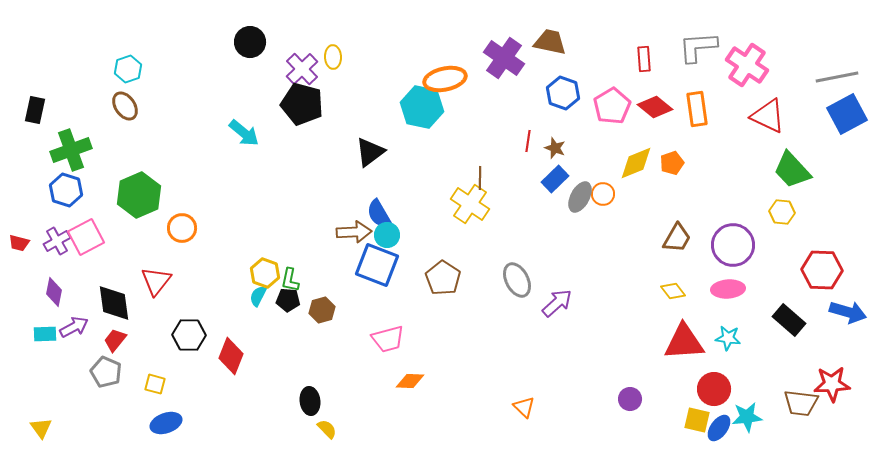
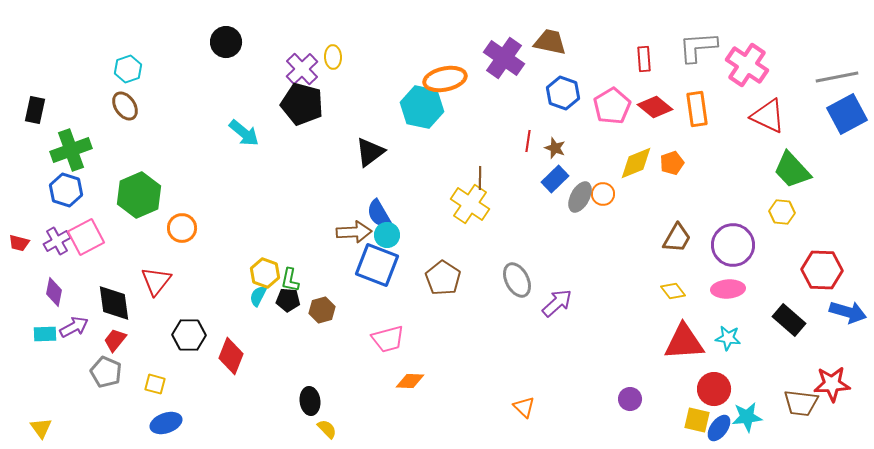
black circle at (250, 42): moved 24 px left
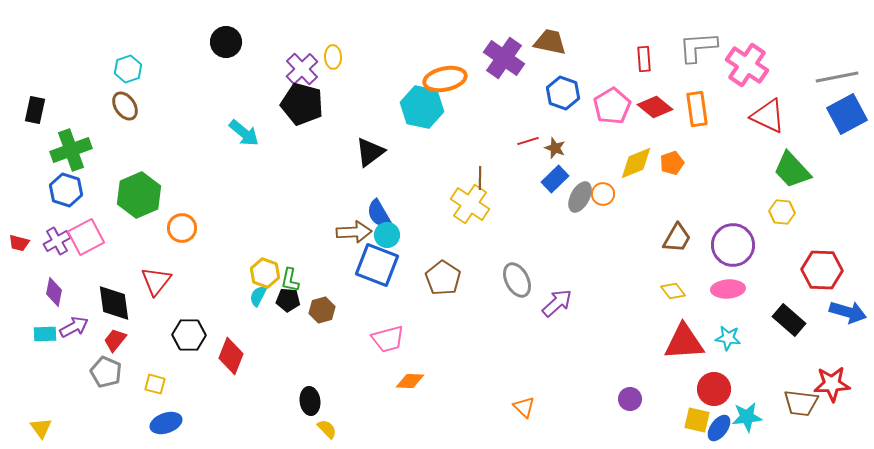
red line at (528, 141): rotated 65 degrees clockwise
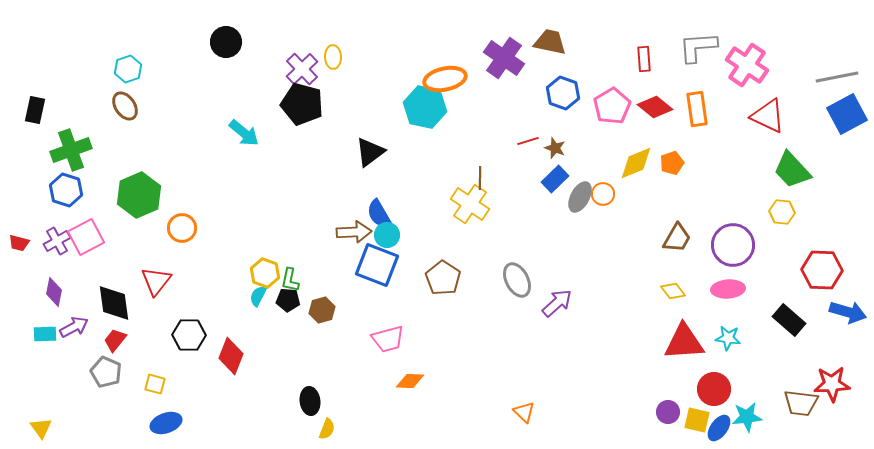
cyan hexagon at (422, 107): moved 3 px right
purple circle at (630, 399): moved 38 px right, 13 px down
orange triangle at (524, 407): moved 5 px down
yellow semicircle at (327, 429): rotated 65 degrees clockwise
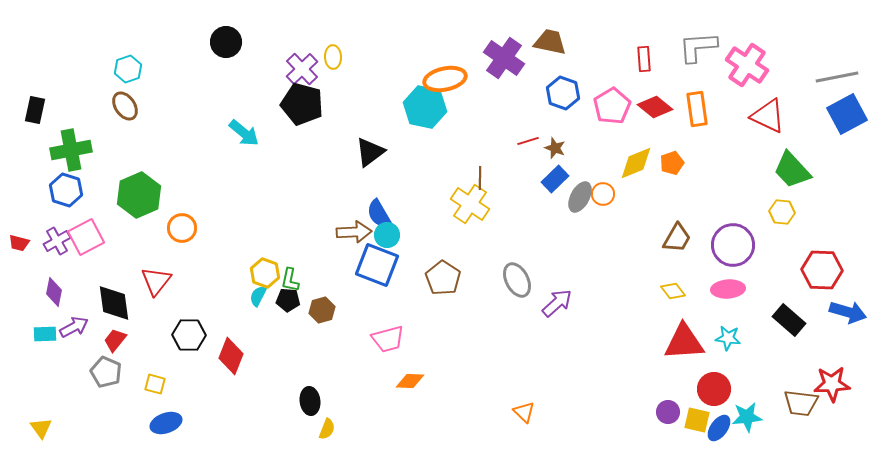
green cross at (71, 150): rotated 9 degrees clockwise
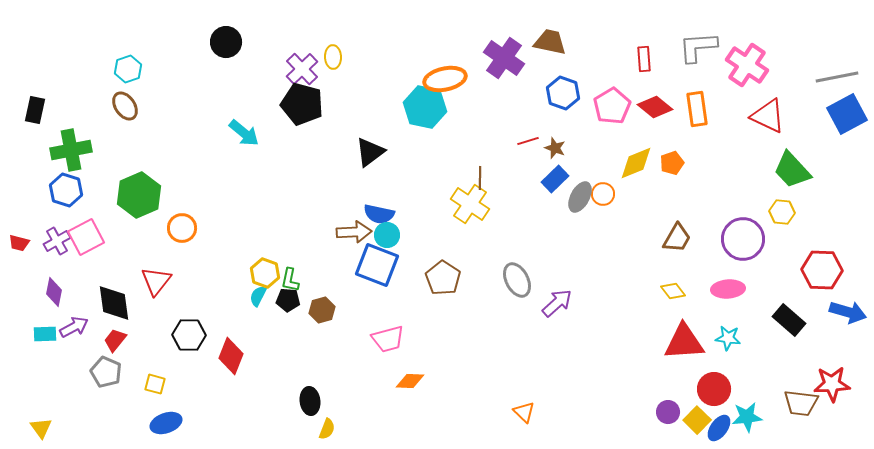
blue semicircle at (379, 214): rotated 48 degrees counterclockwise
purple circle at (733, 245): moved 10 px right, 6 px up
yellow square at (697, 420): rotated 32 degrees clockwise
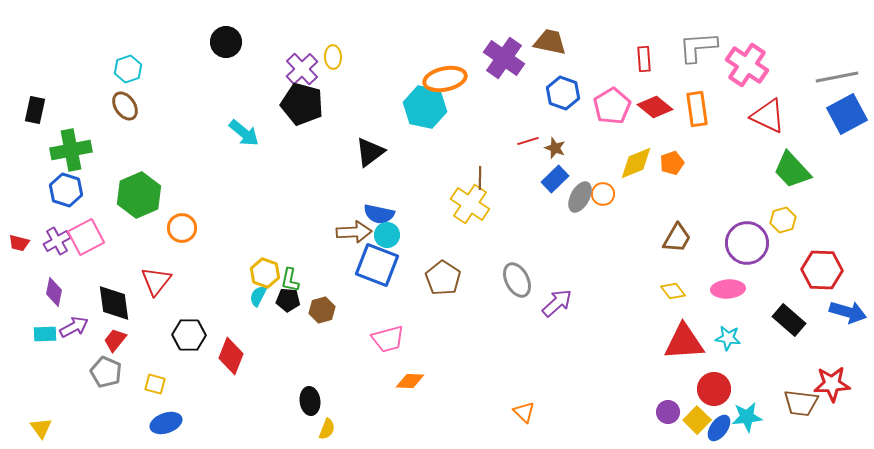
yellow hexagon at (782, 212): moved 1 px right, 8 px down; rotated 20 degrees counterclockwise
purple circle at (743, 239): moved 4 px right, 4 px down
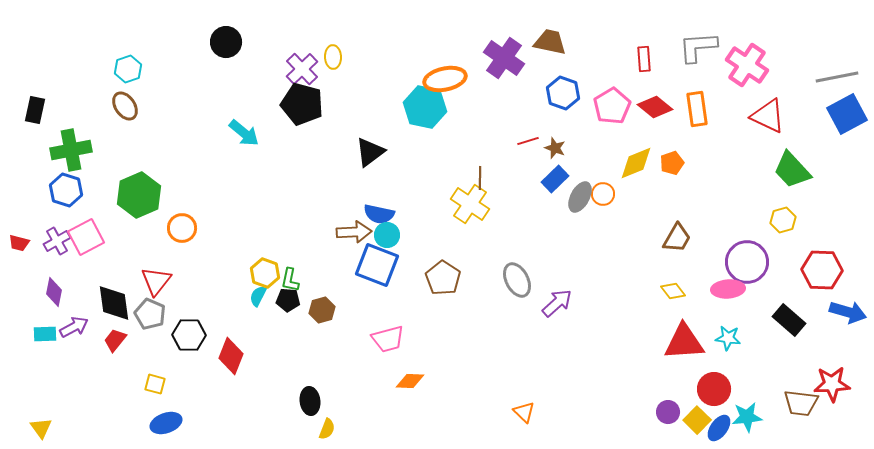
purple circle at (747, 243): moved 19 px down
gray pentagon at (106, 372): moved 44 px right, 58 px up
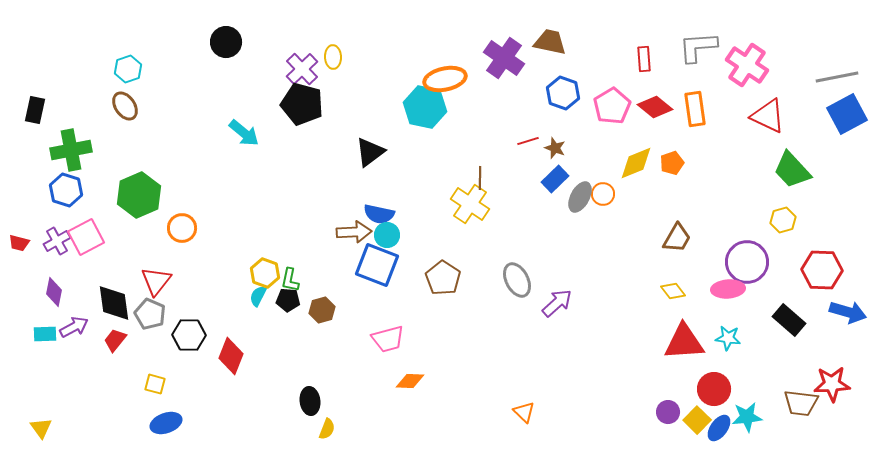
orange rectangle at (697, 109): moved 2 px left
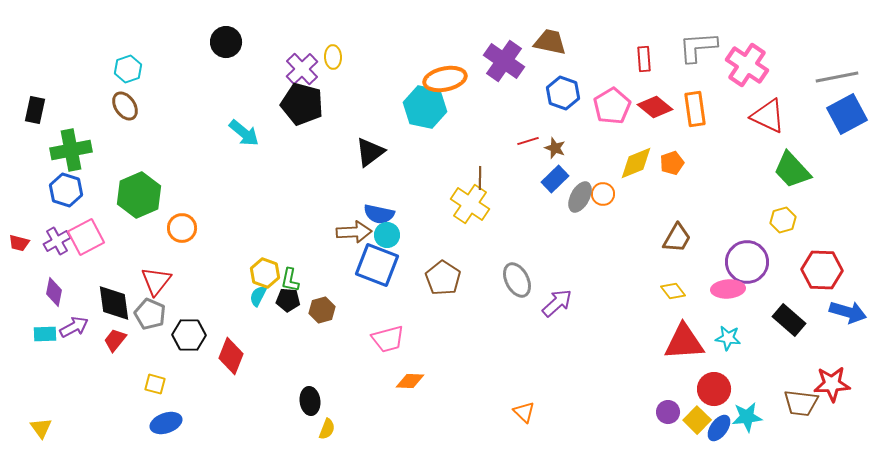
purple cross at (504, 58): moved 3 px down
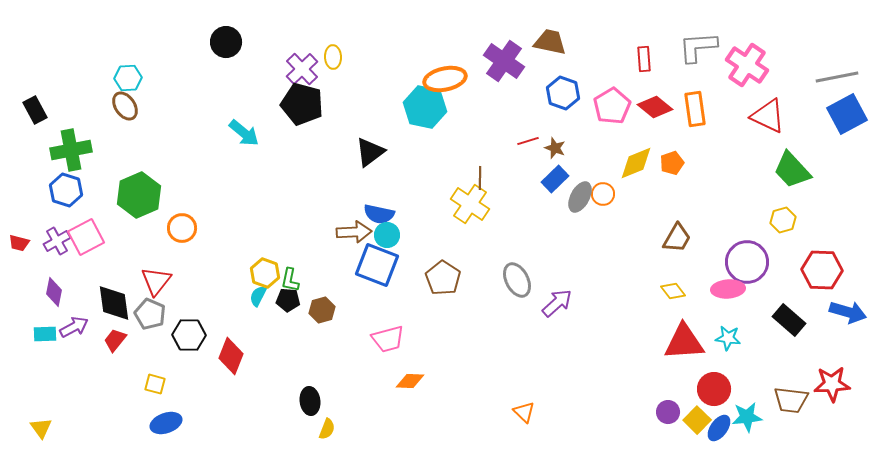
cyan hexagon at (128, 69): moved 9 px down; rotated 16 degrees clockwise
black rectangle at (35, 110): rotated 40 degrees counterclockwise
brown trapezoid at (801, 403): moved 10 px left, 3 px up
